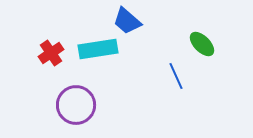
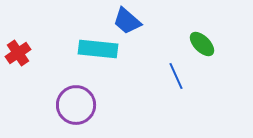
cyan rectangle: rotated 15 degrees clockwise
red cross: moved 33 px left
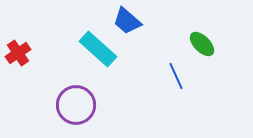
cyan rectangle: rotated 36 degrees clockwise
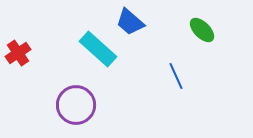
blue trapezoid: moved 3 px right, 1 px down
green ellipse: moved 14 px up
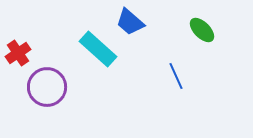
purple circle: moved 29 px left, 18 px up
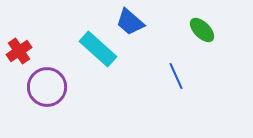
red cross: moved 1 px right, 2 px up
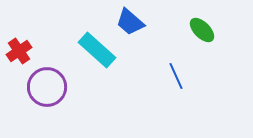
cyan rectangle: moved 1 px left, 1 px down
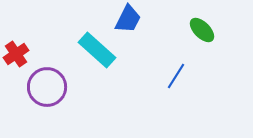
blue trapezoid: moved 2 px left, 3 px up; rotated 104 degrees counterclockwise
red cross: moved 3 px left, 3 px down
blue line: rotated 56 degrees clockwise
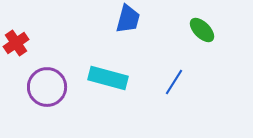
blue trapezoid: rotated 12 degrees counterclockwise
cyan rectangle: moved 11 px right, 28 px down; rotated 27 degrees counterclockwise
red cross: moved 11 px up
blue line: moved 2 px left, 6 px down
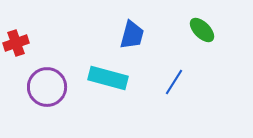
blue trapezoid: moved 4 px right, 16 px down
red cross: rotated 15 degrees clockwise
